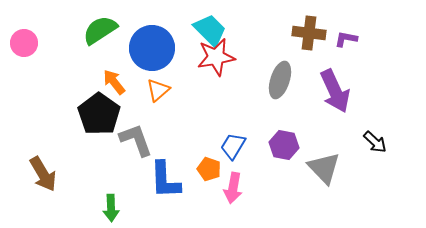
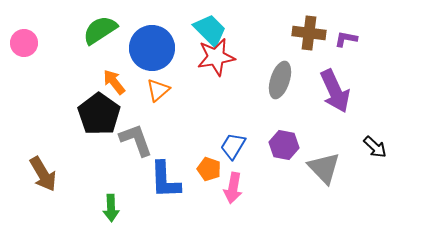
black arrow: moved 5 px down
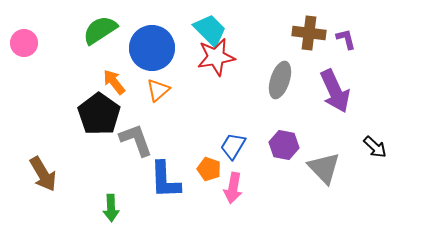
purple L-shape: rotated 65 degrees clockwise
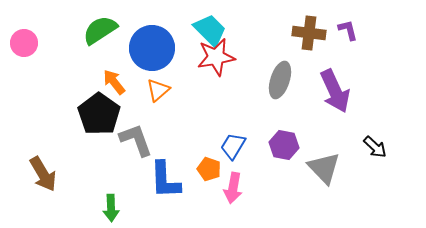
purple L-shape: moved 2 px right, 9 px up
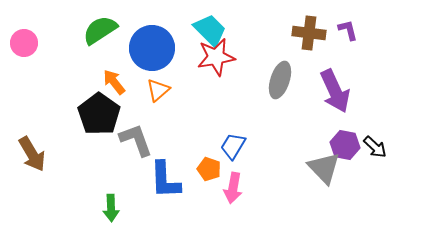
purple hexagon: moved 61 px right
brown arrow: moved 11 px left, 20 px up
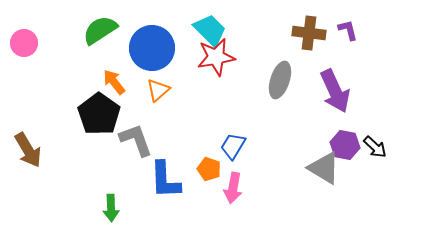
brown arrow: moved 4 px left, 4 px up
gray triangle: rotated 15 degrees counterclockwise
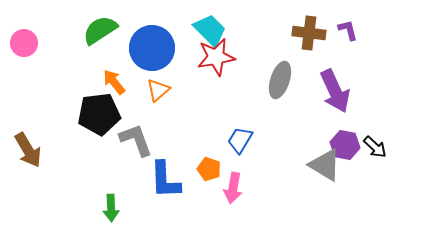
black pentagon: rotated 30 degrees clockwise
blue trapezoid: moved 7 px right, 6 px up
gray triangle: moved 1 px right, 3 px up
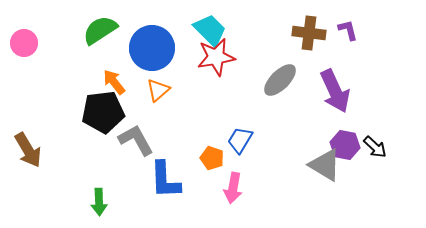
gray ellipse: rotated 27 degrees clockwise
black pentagon: moved 4 px right, 2 px up
gray L-shape: rotated 9 degrees counterclockwise
orange pentagon: moved 3 px right, 11 px up
green arrow: moved 12 px left, 6 px up
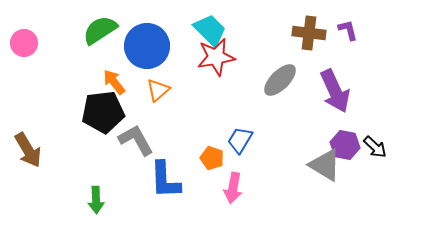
blue circle: moved 5 px left, 2 px up
green arrow: moved 3 px left, 2 px up
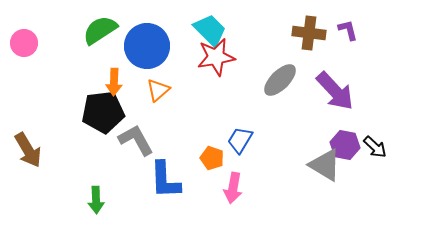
orange arrow: rotated 140 degrees counterclockwise
purple arrow: rotated 18 degrees counterclockwise
